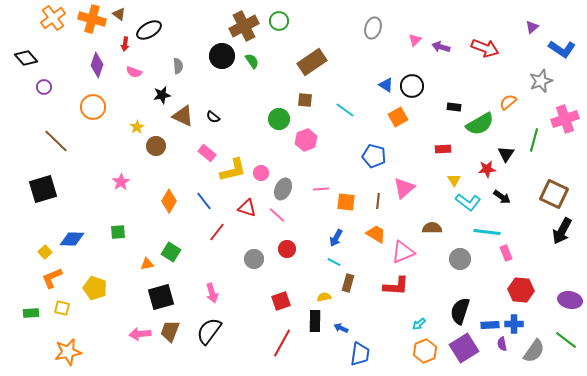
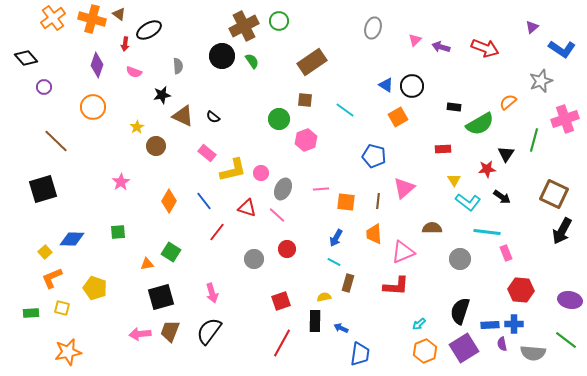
orange trapezoid at (376, 234): moved 2 px left; rotated 125 degrees counterclockwise
gray semicircle at (534, 351): moved 1 px left, 2 px down; rotated 60 degrees clockwise
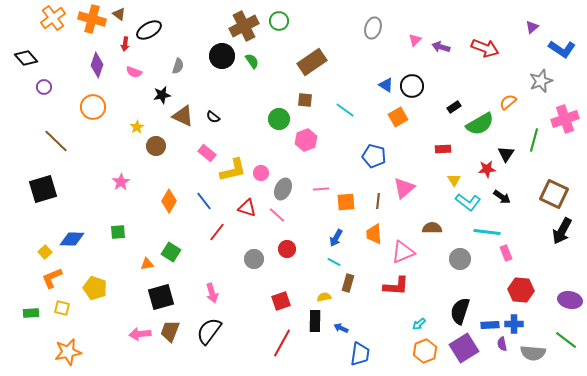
gray semicircle at (178, 66): rotated 21 degrees clockwise
black rectangle at (454, 107): rotated 40 degrees counterclockwise
orange square at (346, 202): rotated 12 degrees counterclockwise
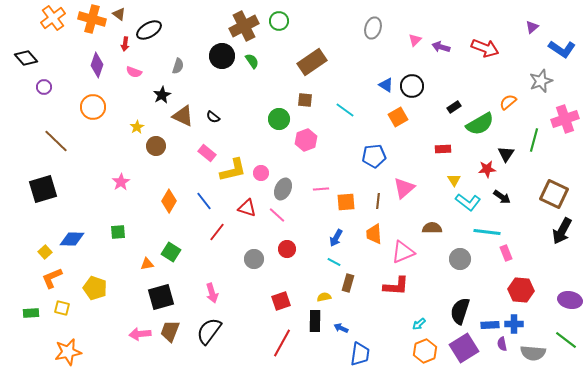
black star at (162, 95): rotated 18 degrees counterclockwise
blue pentagon at (374, 156): rotated 20 degrees counterclockwise
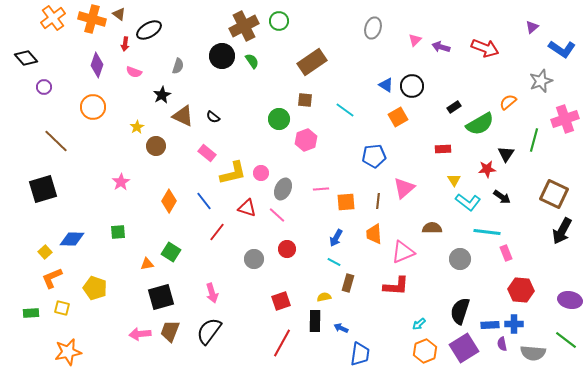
yellow L-shape at (233, 170): moved 3 px down
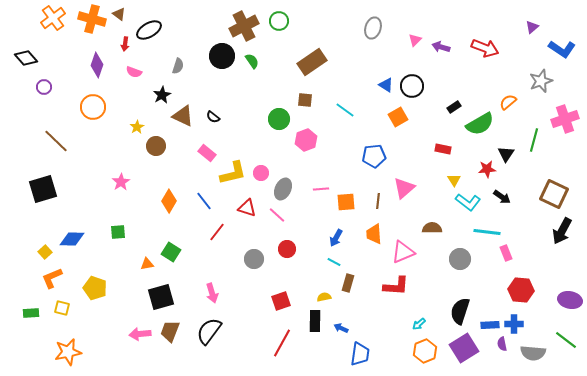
red rectangle at (443, 149): rotated 14 degrees clockwise
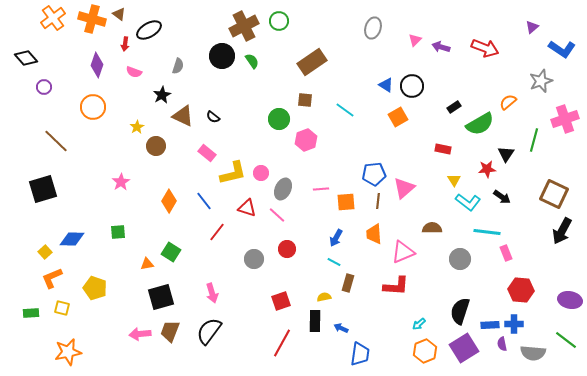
blue pentagon at (374, 156): moved 18 px down
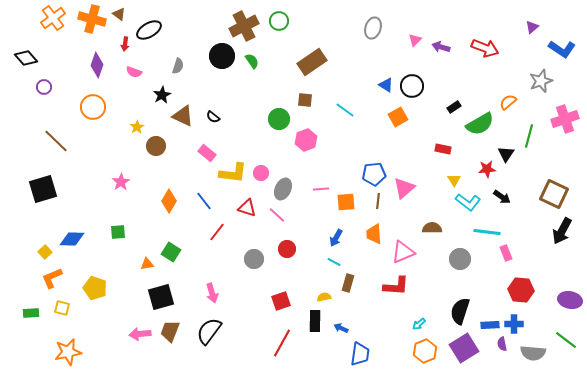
green line at (534, 140): moved 5 px left, 4 px up
yellow L-shape at (233, 173): rotated 20 degrees clockwise
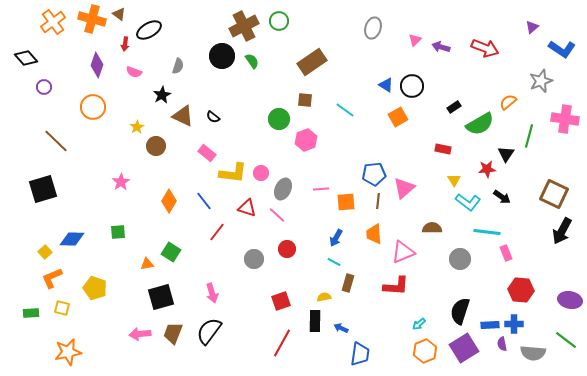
orange cross at (53, 18): moved 4 px down
pink cross at (565, 119): rotated 28 degrees clockwise
brown trapezoid at (170, 331): moved 3 px right, 2 px down
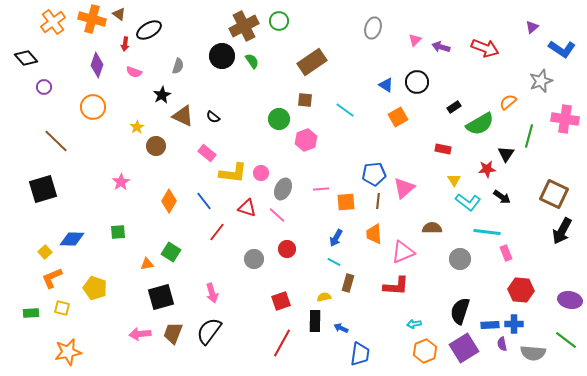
black circle at (412, 86): moved 5 px right, 4 px up
cyan arrow at (419, 324): moved 5 px left; rotated 32 degrees clockwise
